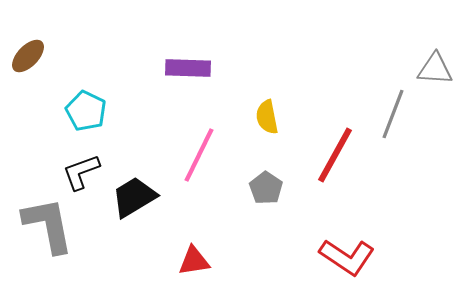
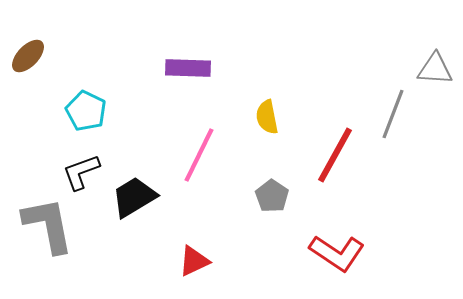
gray pentagon: moved 6 px right, 8 px down
red L-shape: moved 10 px left, 4 px up
red triangle: rotated 16 degrees counterclockwise
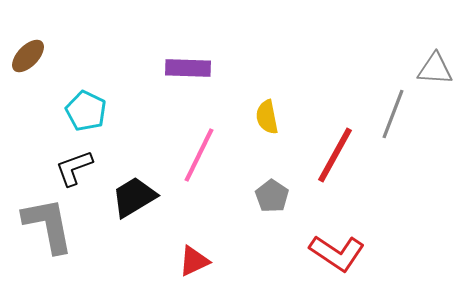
black L-shape: moved 7 px left, 4 px up
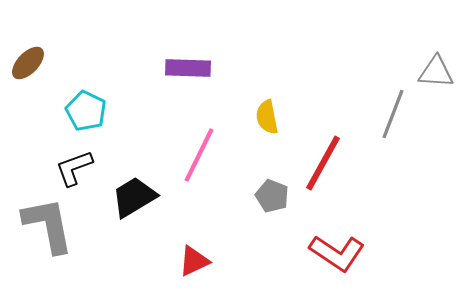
brown ellipse: moved 7 px down
gray triangle: moved 1 px right, 3 px down
red line: moved 12 px left, 8 px down
gray pentagon: rotated 12 degrees counterclockwise
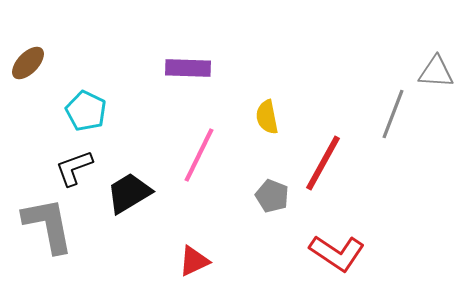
black trapezoid: moved 5 px left, 4 px up
